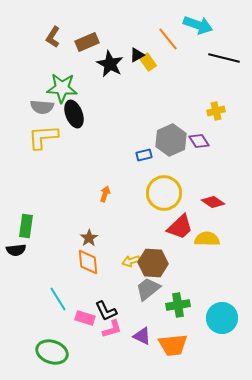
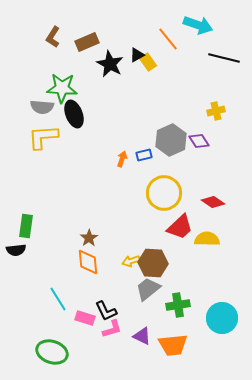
orange arrow: moved 17 px right, 35 px up
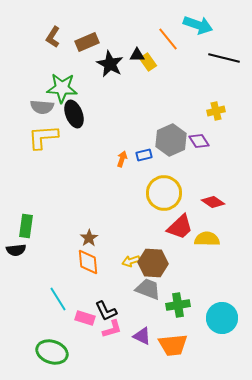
black triangle: rotated 28 degrees clockwise
gray trapezoid: rotated 60 degrees clockwise
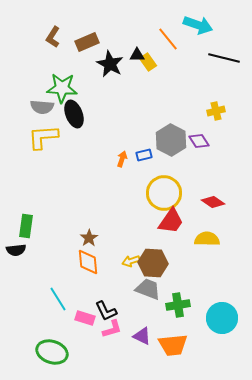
gray hexagon: rotated 8 degrees counterclockwise
red trapezoid: moved 9 px left, 6 px up; rotated 12 degrees counterclockwise
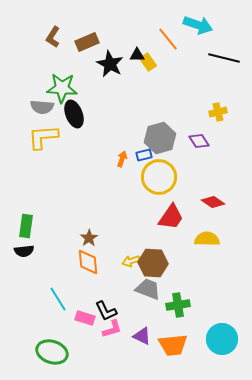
yellow cross: moved 2 px right, 1 px down
gray hexagon: moved 11 px left, 2 px up; rotated 16 degrees clockwise
yellow circle: moved 5 px left, 16 px up
red trapezoid: moved 4 px up
black semicircle: moved 8 px right, 1 px down
cyan circle: moved 21 px down
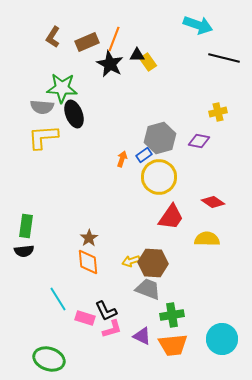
orange line: moved 54 px left; rotated 60 degrees clockwise
purple diamond: rotated 45 degrees counterclockwise
blue rectangle: rotated 21 degrees counterclockwise
green cross: moved 6 px left, 10 px down
green ellipse: moved 3 px left, 7 px down
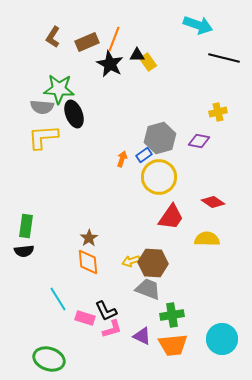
green star: moved 3 px left, 1 px down
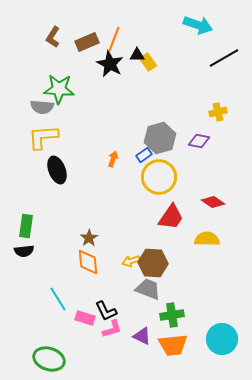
black line: rotated 44 degrees counterclockwise
black ellipse: moved 17 px left, 56 px down
orange arrow: moved 9 px left
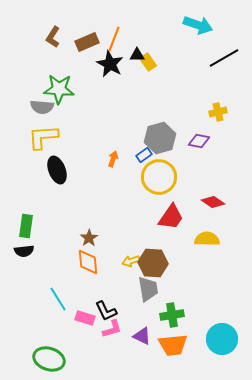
gray trapezoid: rotated 60 degrees clockwise
